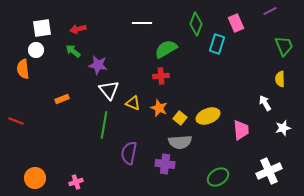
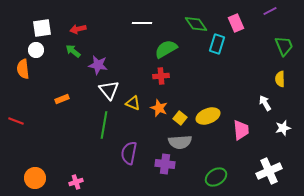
green diamond: rotated 55 degrees counterclockwise
green ellipse: moved 2 px left
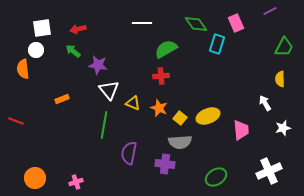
green trapezoid: moved 1 px down; rotated 50 degrees clockwise
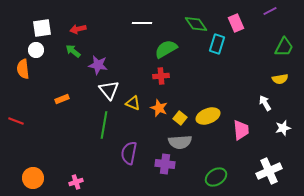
yellow semicircle: rotated 98 degrees counterclockwise
orange circle: moved 2 px left
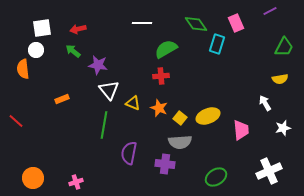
red line: rotated 21 degrees clockwise
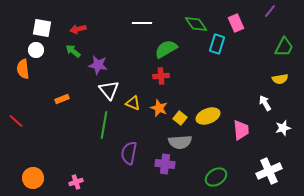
purple line: rotated 24 degrees counterclockwise
white square: rotated 18 degrees clockwise
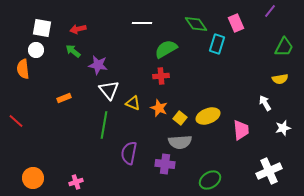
orange rectangle: moved 2 px right, 1 px up
green ellipse: moved 6 px left, 3 px down
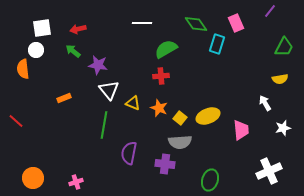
white square: rotated 18 degrees counterclockwise
green ellipse: rotated 40 degrees counterclockwise
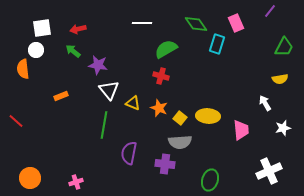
red cross: rotated 21 degrees clockwise
orange rectangle: moved 3 px left, 2 px up
yellow ellipse: rotated 25 degrees clockwise
orange circle: moved 3 px left
